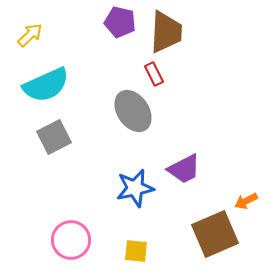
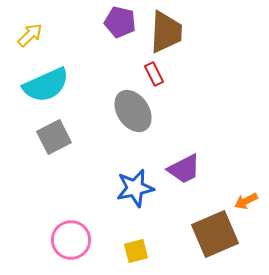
yellow square: rotated 20 degrees counterclockwise
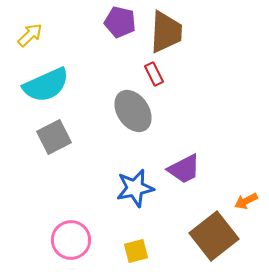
brown square: moved 1 px left, 2 px down; rotated 15 degrees counterclockwise
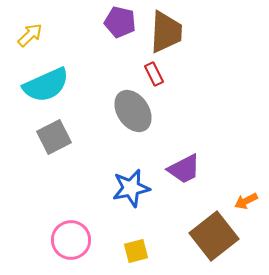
blue star: moved 4 px left
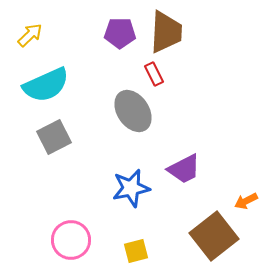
purple pentagon: moved 11 px down; rotated 12 degrees counterclockwise
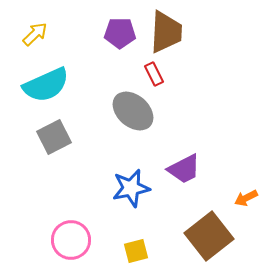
yellow arrow: moved 5 px right, 1 px up
gray ellipse: rotated 15 degrees counterclockwise
orange arrow: moved 3 px up
brown square: moved 5 px left
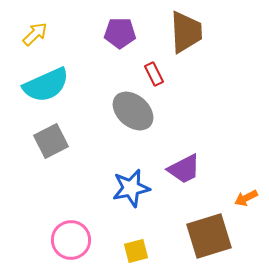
brown trapezoid: moved 20 px right; rotated 6 degrees counterclockwise
gray square: moved 3 px left, 4 px down
brown square: rotated 21 degrees clockwise
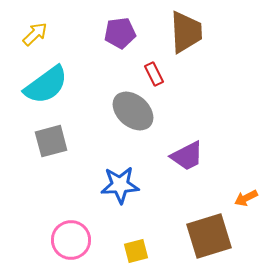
purple pentagon: rotated 8 degrees counterclockwise
cyan semicircle: rotated 12 degrees counterclockwise
gray square: rotated 12 degrees clockwise
purple trapezoid: moved 3 px right, 13 px up
blue star: moved 11 px left, 3 px up; rotated 9 degrees clockwise
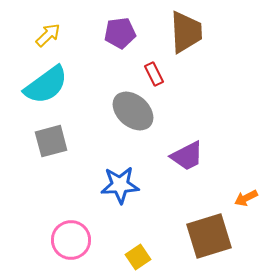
yellow arrow: moved 13 px right, 1 px down
yellow square: moved 2 px right, 6 px down; rotated 20 degrees counterclockwise
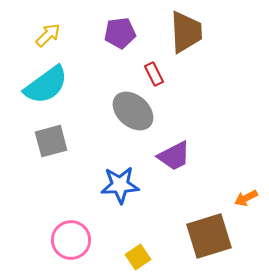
purple trapezoid: moved 13 px left
